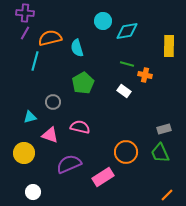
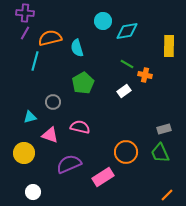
green line: rotated 16 degrees clockwise
white rectangle: rotated 72 degrees counterclockwise
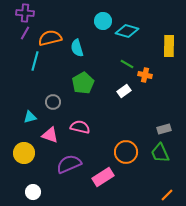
cyan diamond: rotated 25 degrees clockwise
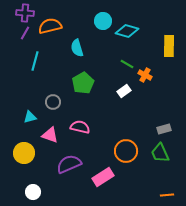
orange semicircle: moved 12 px up
orange cross: rotated 16 degrees clockwise
orange circle: moved 1 px up
orange line: rotated 40 degrees clockwise
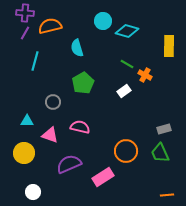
cyan triangle: moved 3 px left, 4 px down; rotated 16 degrees clockwise
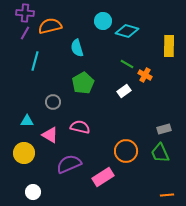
pink triangle: rotated 12 degrees clockwise
